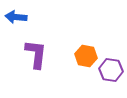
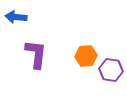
orange hexagon: rotated 15 degrees counterclockwise
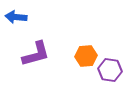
purple L-shape: rotated 68 degrees clockwise
purple hexagon: moved 1 px left
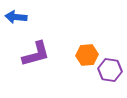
orange hexagon: moved 1 px right, 1 px up
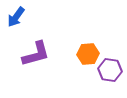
blue arrow: rotated 60 degrees counterclockwise
orange hexagon: moved 1 px right, 1 px up
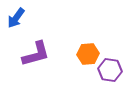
blue arrow: moved 1 px down
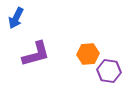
blue arrow: rotated 10 degrees counterclockwise
purple hexagon: moved 1 px left, 1 px down
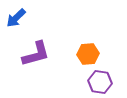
blue arrow: rotated 20 degrees clockwise
purple hexagon: moved 9 px left, 11 px down
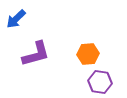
blue arrow: moved 1 px down
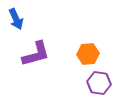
blue arrow: rotated 70 degrees counterclockwise
purple hexagon: moved 1 px left, 1 px down
